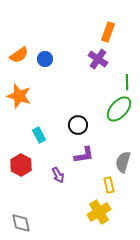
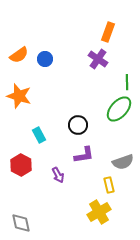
gray semicircle: rotated 125 degrees counterclockwise
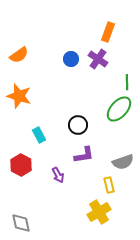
blue circle: moved 26 px right
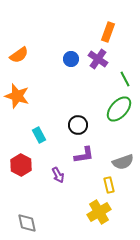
green line: moved 2 px left, 3 px up; rotated 28 degrees counterclockwise
orange star: moved 2 px left
gray diamond: moved 6 px right
